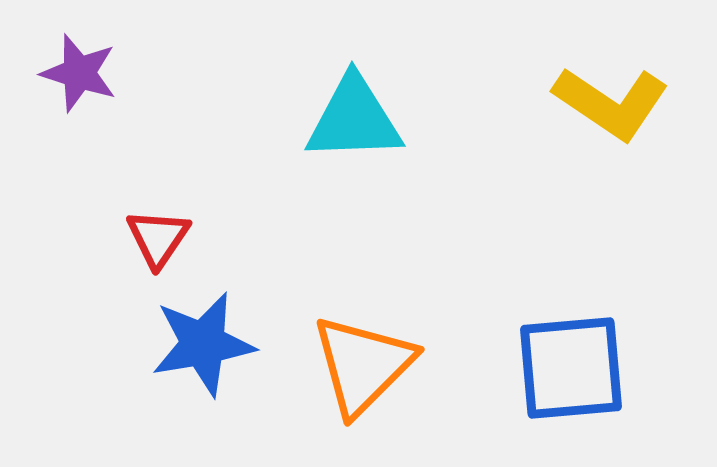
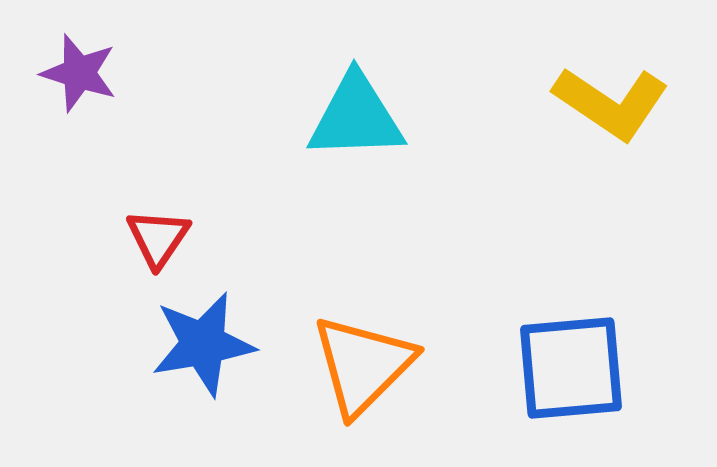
cyan triangle: moved 2 px right, 2 px up
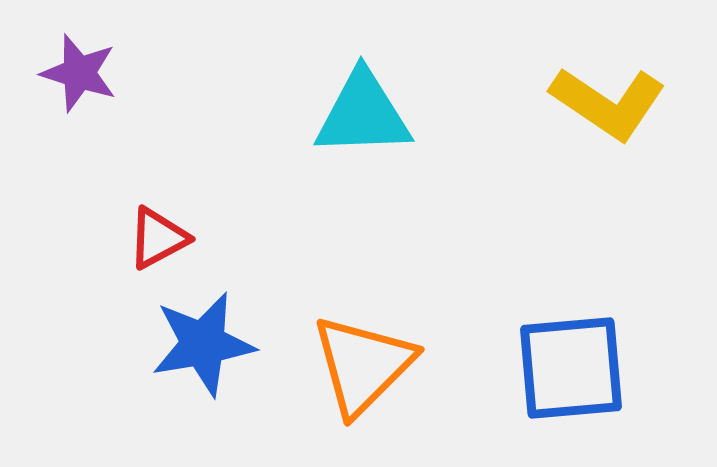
yellow L-shape: moved 3 px left
cyan triangle: moved 7 px right, 3 px up
red triangle: rotated 28 degrees clockwise
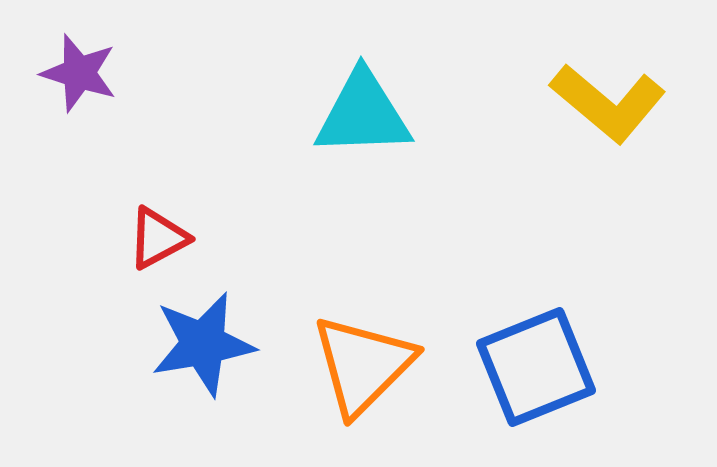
yellow L-shape: rotated 6 degrees clockwise
blue square: moved 35 px left, 1 px up; rotated 17 degrees counterclockwise
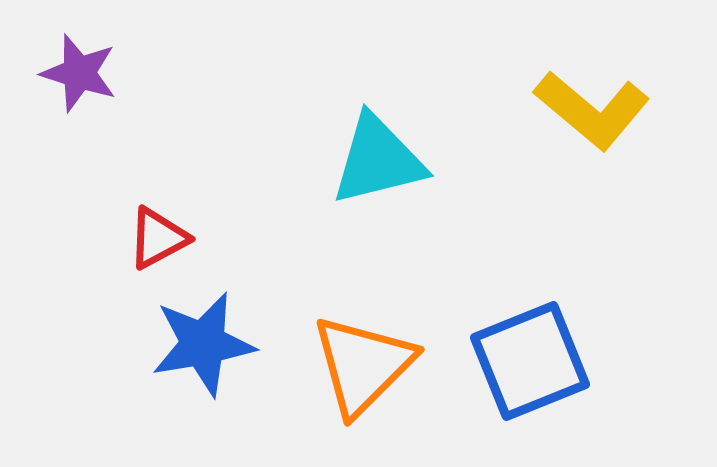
yellow L-shape: moved 16 px left, 7 px down
cyan triangle: moved 15 px right, 46 px down; rotated 12 degrees counterclockwise
blue square: moved 6 px left, 6 px up
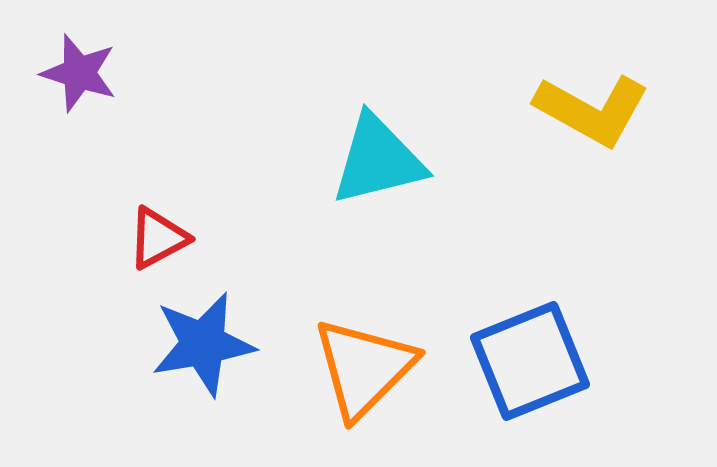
yellow L-shape: rotated 11 degrees counterclockwise
orange triangle: moved 1 px right, 3 px down
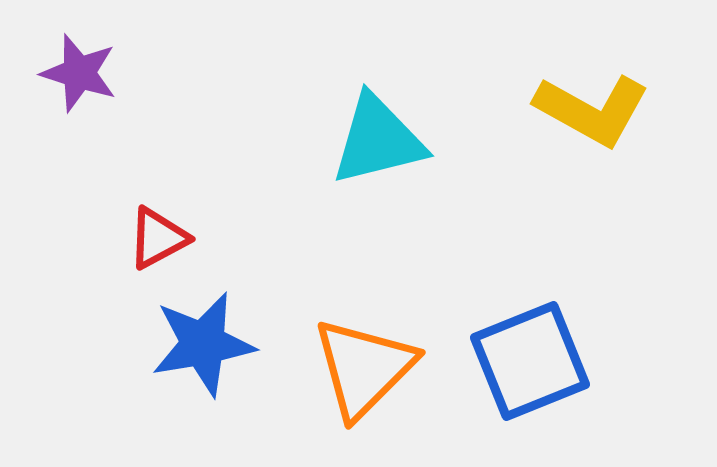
cyan triangle: moved 20 px up
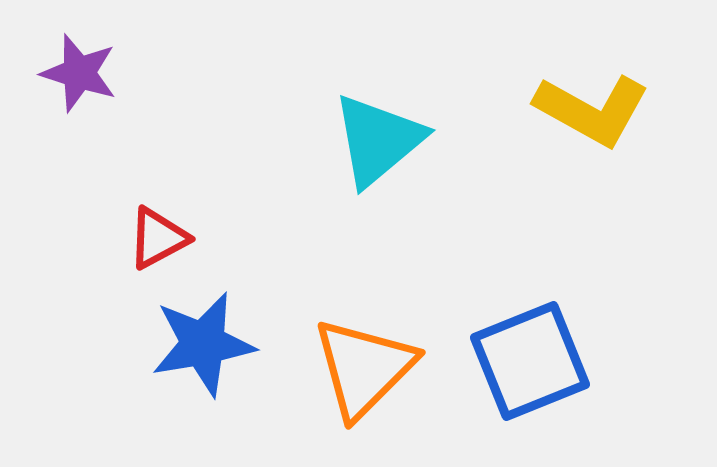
cyan triangle: rotated 26 degrees counterclockwise
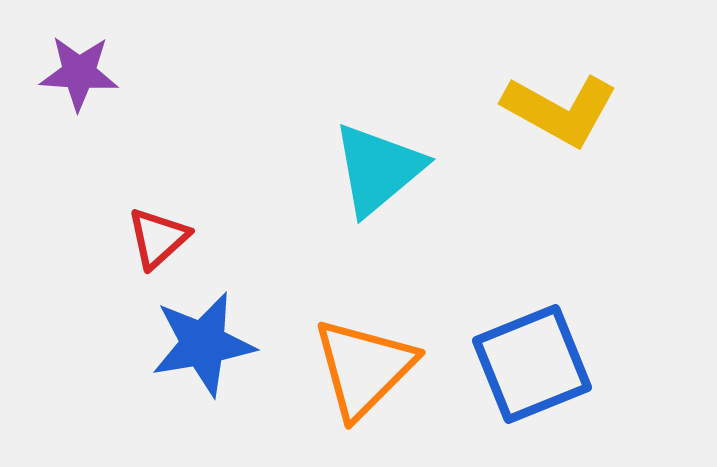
purple star: rotated 14 degrees counterclockwise
yellow L-shape: moved 32 px left
cyan triangle: moved 29 px down
red triangle: rotated 14 degrees counterclockwise
blue square: moved 2 px right, 3 px down
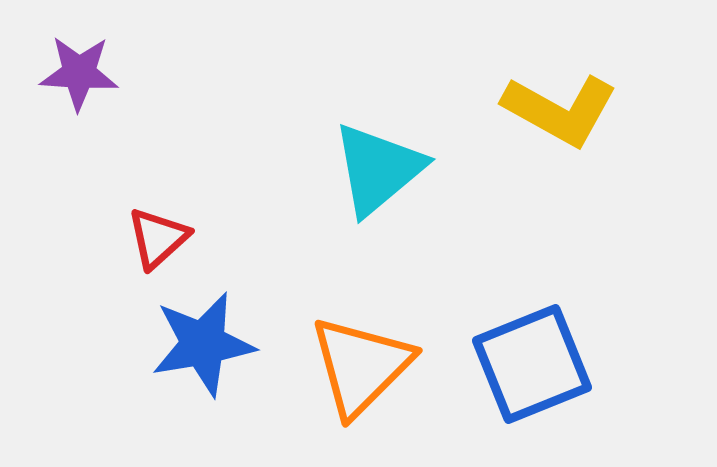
orange triangle: moved 3 px left, 2 px up
